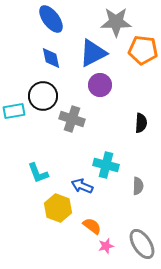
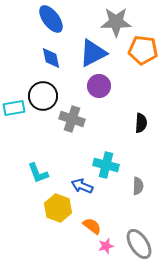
purple circle: moved 1 px left, 1 px down
cyan rectangle: moved 3 px up
gray ellipse: moved 3 px left
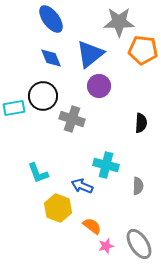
gray star: moved 3 px right
blue triangle: moved 3 px left, 1 px down; rotated 12 degrees counterclockwise
blue diamond: rotated 10 degrees counterclockwise
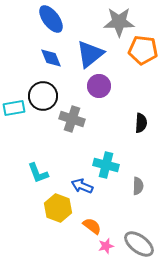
gray ellipse: rotated 20 degrees counterclockwise
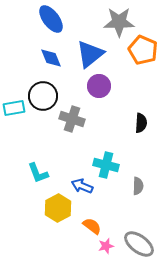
orange pentagon: rotated 16 degrees clockwise
yellow hexagon: rotated 12 degrees clockwise
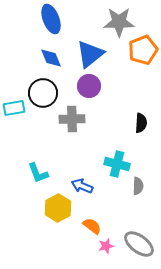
blue ellipse: rotated 16 degrees clockwise
orange pentagon: rotated 28 degrees clockwise
purple circle: moved 10 px left
black circle: moved 3 px up
gray cross: rotated 20 degrees counterclockwise
cyan cross: moved 11 px right, 1 px up
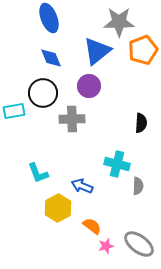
blue ellipse: moved 2 px left, 1 px up
blue triangle: moved 7 px right, 3 px up
cyan rectangle: moved 3 px down
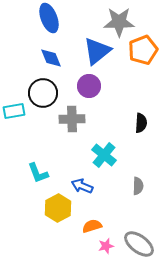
cyan cross: moved 13 px left, 9 px up; rotated 25 degrees clockwise
orange semicircle: rotated 54 degrees counterclockwise
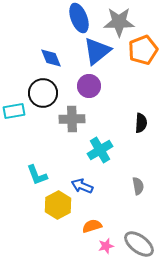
blue ellipse: moved 30 px right
cyan cross: moved 4 px left, 5 px up; rotated 20 degrees clockwise
cyan L-shape: moved 1 px left, 2 px down
gray semicircle: rotated 12 degrees counterclockwise
yellow hexagon: moved 3 px up
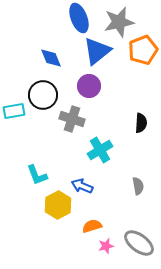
gray star: rotated 12 degrees counterclockwise
black circle: moved 2 px down
gray cross: rotated 20 degrees clockwise
gray ellipse: moved 1 px up
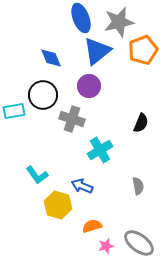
blue ellipse: moved 2 px right
black semicircle: rotated 18 degrees clockwise
cyan L-shape: rotated 15 degrees counterclockwise
yellow hexagon: rotated 16 degrees counterclockwise
